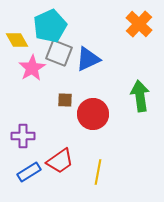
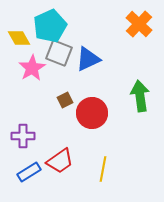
yellow diamond: moved 2 px right, 2 px up
brown square: rotated 28 degrees counterclockwise
red circle: moved 1 px left, 1 px up
yellow line: moved 5 px right, 3 px up
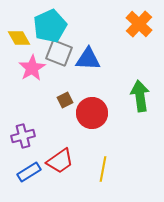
blue triangle: rotated 28 degrees clockwise
purple cross: rotated 15 degrees counterclockwise
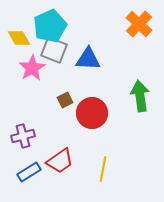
gray square: moved 5 px left, 3 px up
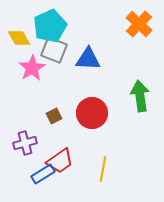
brown square: moved 11 px left, 16 px down
purple cross: moved 2 px right, 7 px down
blue rectangle: moved 14 px right, 2 px down
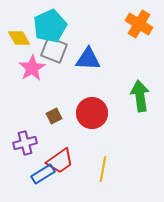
orange cross: rotated 12 degrees counterclockwise
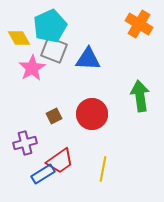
red circle: moved 1 px down
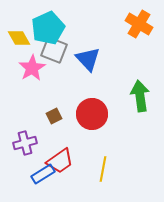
cyan pentagon: moved 2 px left, 2 px down
blue triangle: rotated 44 degrees clockwise
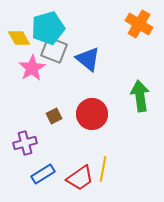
cyan pentagon: rotated 8 degrees clockwise
blue triangle: rotated 8 degrees counterclockwise
red trapezoid: moved 20 px right, 17 px down
